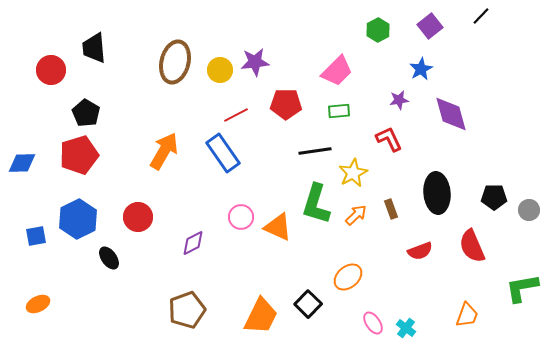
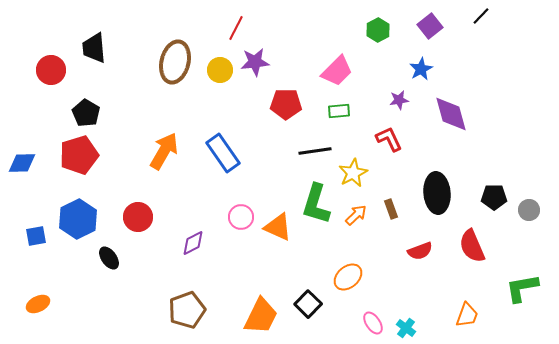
red line at (236, 115): moved 87 px up; rotated 35 degrees counterclockwise
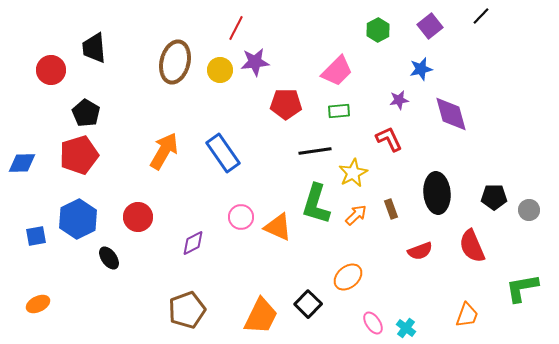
blue star at (421, 69): rotated 15 degrees clockwise
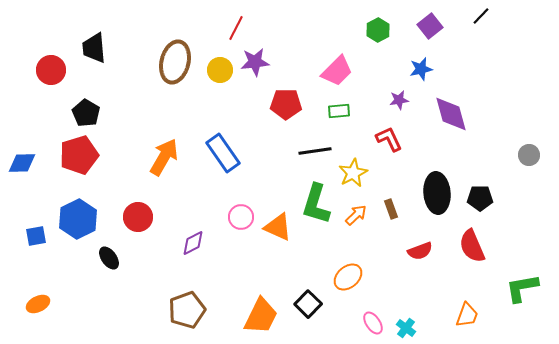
orange arrow at (164, 151): moved 6 px down
black pentagon at (494, 197): moved 14 px left, 1 px down
gray circle at (529, 210): moved 55 px up
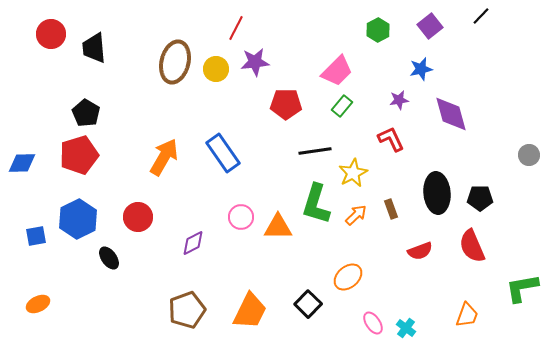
red circle at (51, 70): moved 36 px up
yellow circle at (220, 70): moved 4 px left, 1 px up
green rectangle at (339, 111): moved 3 px right, 5 px up; rotated 45 degrees counterclockwise
red L-shape at (389, 139): moved 2 px right
orange triangle at (278, 227): rotated 24 degrees counterclockwise
orange trapezoid at (261, 316): moved 11 px left, 5 px up
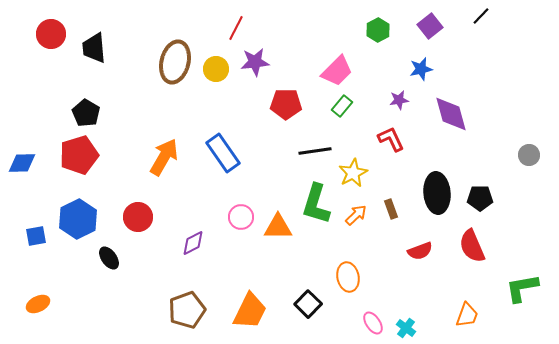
orange ellipse at (348, 277): rotated 60 degrees counterclockwise
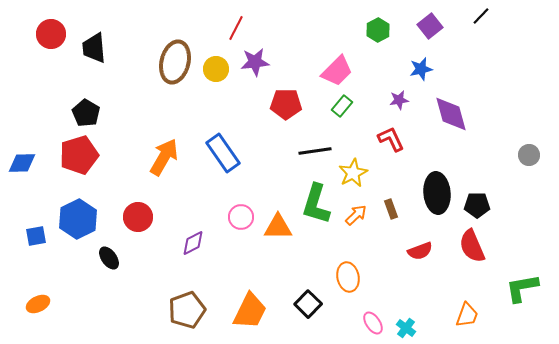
black pentagon at (480, 198): moved 3 px left, 7 px down
